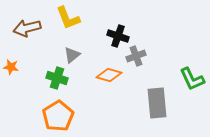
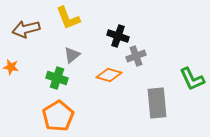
brown arrow: moved 1 px left, 1 px down
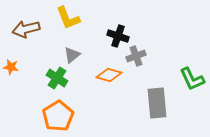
green cross: rotated 15 degrees clockwise
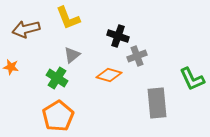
gray cross: moved 1 px right
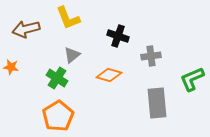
gray cross: moved 14 px right; rotated 12 degrees clockwise
green L-shape: rotated 92 degrees clockwise
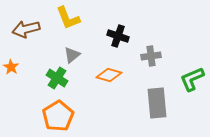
orange star: rotated 21 degrees clockwise
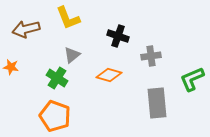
orange star: rotated 21 degrees counterclockwise
orange pentagon: moved 3 px left; rotated 20 degrees counterclockwise
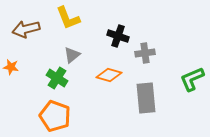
gray cross: moved 6 px left, 3 px up
gray rectangle: moved 11 px left, 5 px up
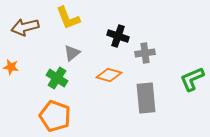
brown arrow: moved 1 px left, 2 px up
gray triangle: moved 2 px up
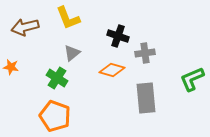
orange diamond: moved 3 px right, 5 px up
